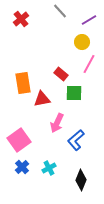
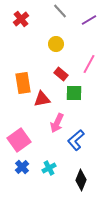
yellow circle: moved 26 px left, 2 px down
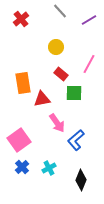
yellow circle: moved 3 px down
pink arrow: rotated 60 degrees counterclockwise
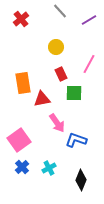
red rectangle: rotated 24 degrees clockwise
blue L-shape: rotated 60 degrees clockwise
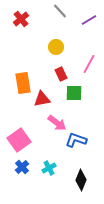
pink arrow: rotated 18 degrees counterclockwise
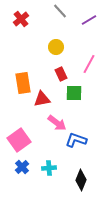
cyan cross: rotated 24 degrees clockwise
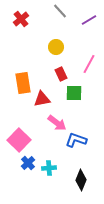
pink square: rotated 10 degrees counterclockwise
blue cross: moved 6 px right, 4 px up
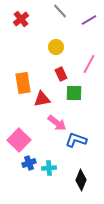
blue cross: moved 1 px right; rotated 24 degrees clockwise
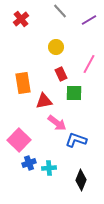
red triangle: moved 2 px right, 2 px down
